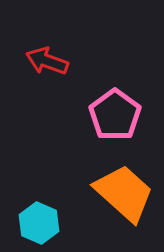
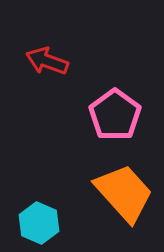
orange trapezoid: rotated 6 degrees clockwise
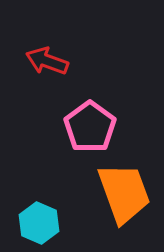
pink pentagon: moved 25 px left, 12 px down
orange trapezoid: rotated 22 degrees clockwise
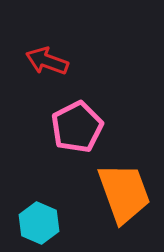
pink pentagon: moved 13 px left; rotated 9 degrees clockwise
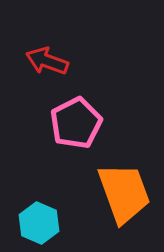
pink pentagon: moved 1 px left, 4 px up
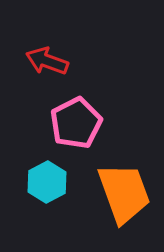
cyan hexagon: moved 8 px right, 41 px up; rotated 9 degrees clockwise
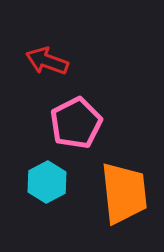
orange trapezoid: rotated 14 degrees clockwise
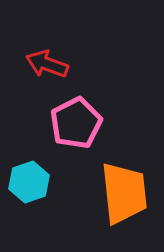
red arrow: moved 3 px down
cyan hexagon: moved 18 px left; rotated 9 degrees clockwise
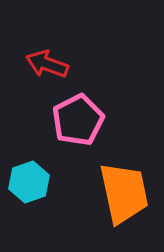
pink pentagon: moved 2 px right, 3 px up
orange trapezoid: rotated 6 degrees counterclockwise
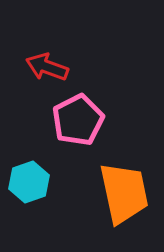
red arrow: moved 3 px down
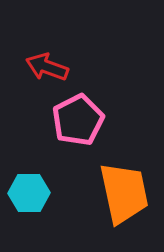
cyan hexagon: moved 11 px down; rotated 18 degrees clockwise
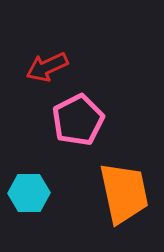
red arrow: rotated 45 degrees counterclockwise
